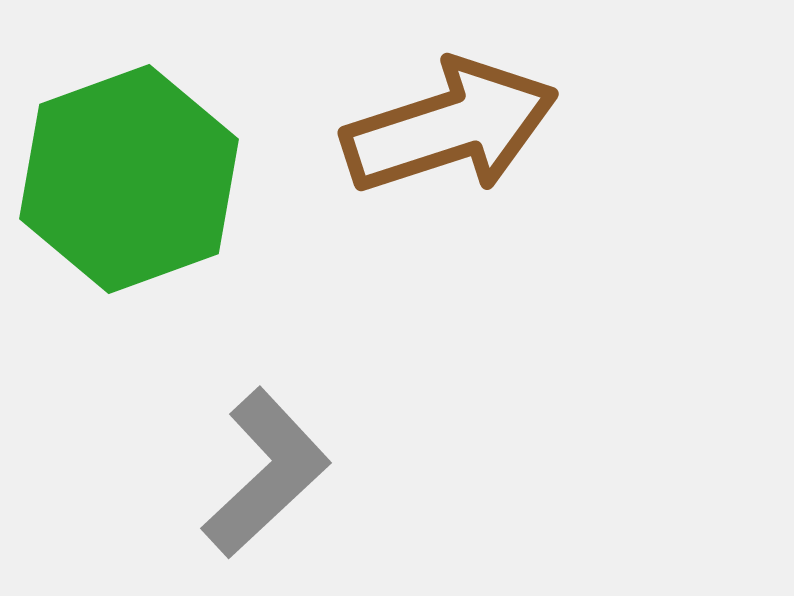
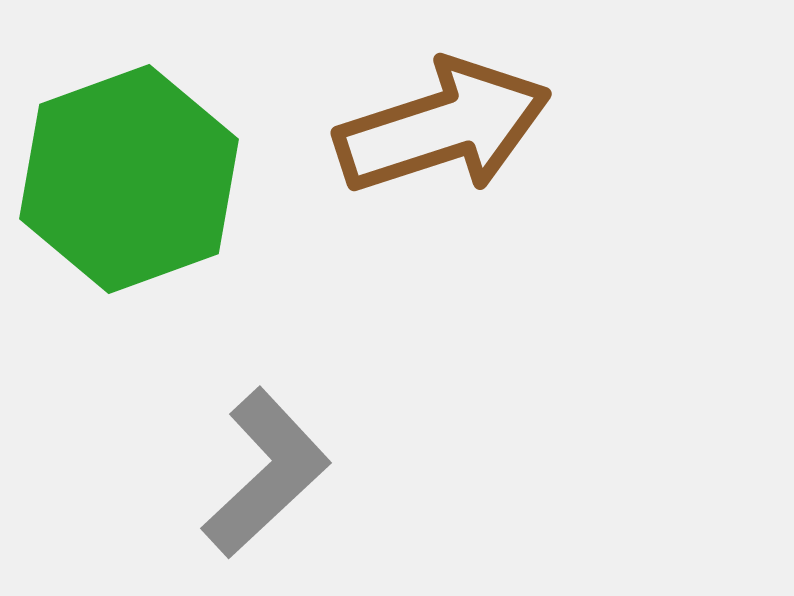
brown arrow: moved 7 px left
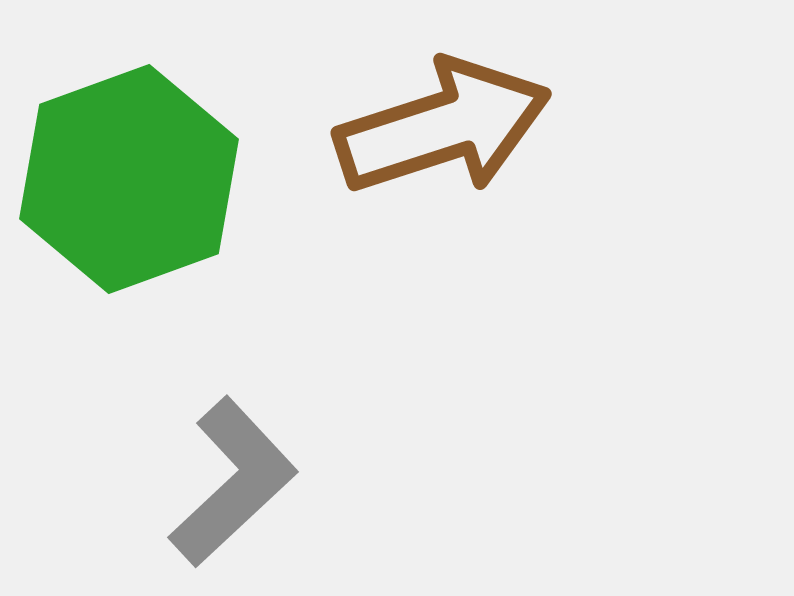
gray L-shape: moved 33 px left, 9 px down
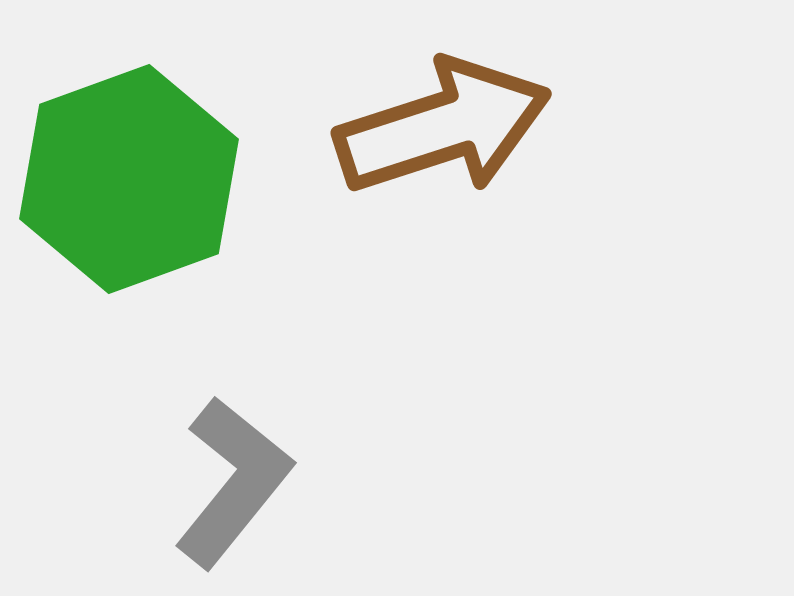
gray L-shape: rotated 8 degrees counterclockwise
